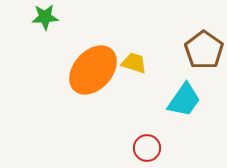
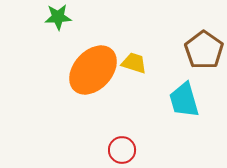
green star: moved 13 px right
cyan trapezoid: rotated 129 degrees clockwise
red circle: moved 25 px left, 2 px down
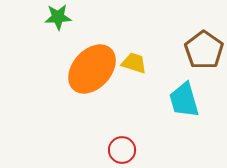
orange ellipse: moved 1 px left, 1 px up
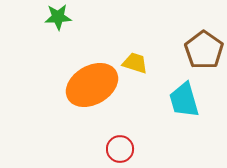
yellow trapezoid: moved 1 px right
orange ellipse: moved 16 px down; rotated 18 degrees clockwise
red circle: moved 2 px left, 1 px up
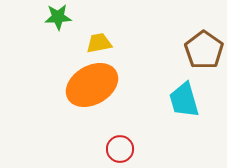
yellow trapezoid: moved 36 px left, 20 px up; rotated 28 degrees counterclockwise
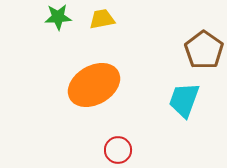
yellow trapezoid: moved 3 px right, 24 px up
orange ellipse: moved 2 px right
cyan trapezoid: rotated 36 degrees clockwise
red circle: moved 2 px left, 1 px down
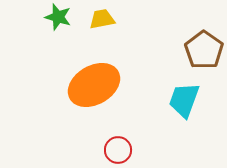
green star: rotated 20 degrees clockwise
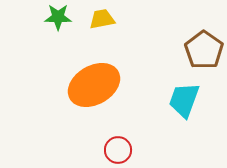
green star: rotated 16 degrees counterclockwise
